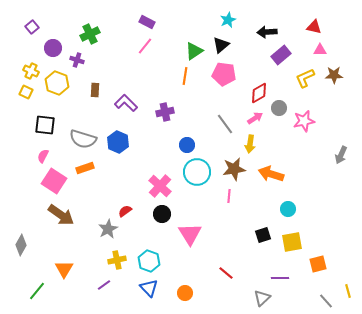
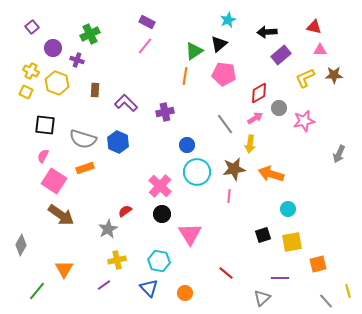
black triangle at (221, 45): moved 2 px left, 1 px up
gray arrow at (341, 155): moved 2 px left, 1 px up
cyan hexagon at (149, 261): moved 10 px right; rotated 10 degrees counterclockwise
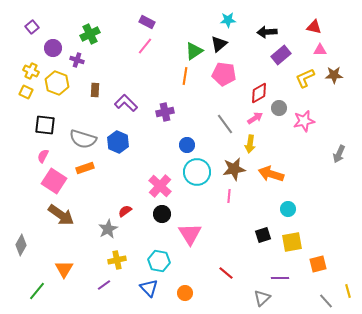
cyan star at (228, 20): rotated 21 degrees clockwise
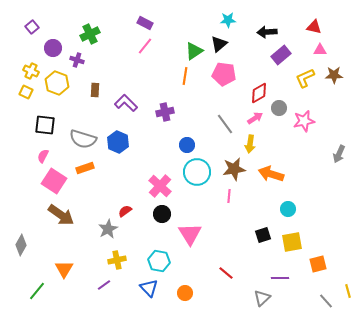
purple rectangle at (147, 22): moved 2 px left, 1 px down
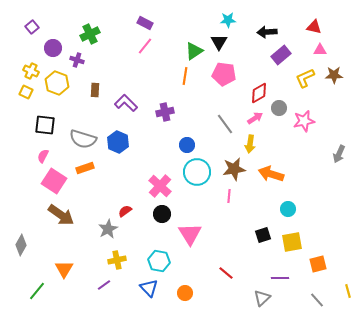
black triangle at (219, 44): moved 2 px up; rotated 18 degrees counterclockwise
gray line at (326, 301): moved 9 px left, 1 px up
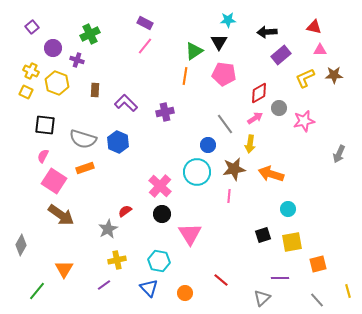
blue circle at (187, 145): moved 21 px right
red line at (226, 273): moved 5 px left, 7 px down
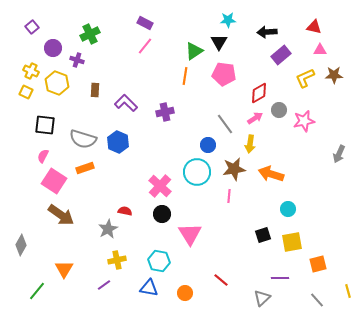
gray circle at (279, 108): moved 2 px down
red semicircle at (125, 211): rotated 48 degrees clockwise
blue triangle at (149, 288): rotated 36 degrees counterclockwise
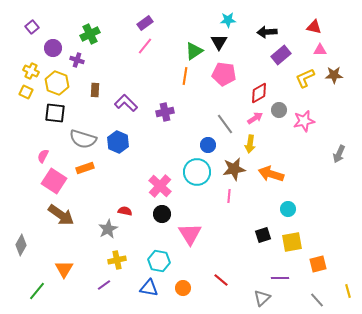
purple rectangle at (145, 23): rotated 63 degrees counterclockwise
black square at (45, 125): moved 10 px right, 12 px up
orange circle at (185, 293): moved 2 px left, 5 px up
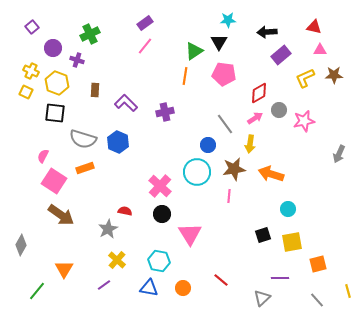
yellow cross at (117, 260): rotated 36 degrees counterclockwise
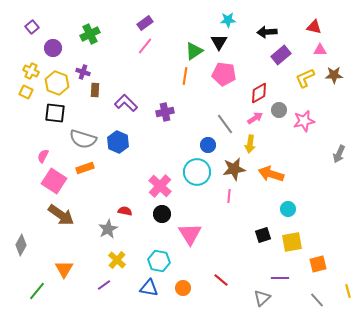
purple cross at (77, 60): moved 6 px right, 12 px down
